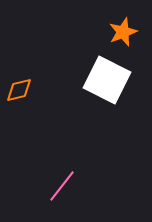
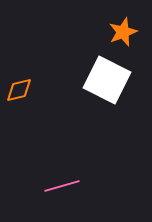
pink line: rotated 36 degrees clockwise
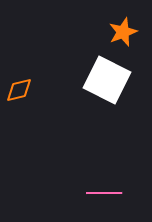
pink line: moved 42 px right, 7 px down; rotated 16 degrees clockwise
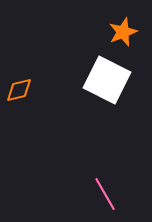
pink line: moved 1 px right, 1 px down; rotated 60 degrees clockwise
